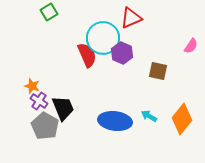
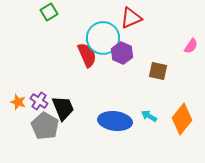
orange star: moved 14 px left, 16 px down
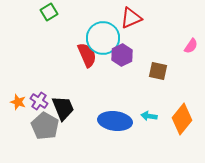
purple hexagon: moved 2 px down; rotated 10 degrees clockwise
cyan arrow: rotated 21 degrees counterclockwise
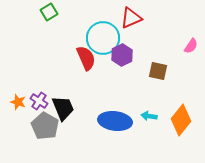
red semicircle: moved 1 px left, 3 px down
orange diamond: moved 1 px left, 1 px down
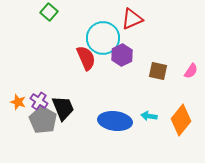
green square: rotated 18 degrees counterclockwise
red triangle: moved 1 px right, 1 px down
pink semicircle: moved 25 px down
gray pentagon: moved 2 px left, 6 px up
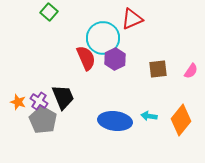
purple hexagon: moved 7 px left, 4 px down
brown square: moved 2 px up; rotated 18 degrees counterclockwise
black trapezoid: moved 11 px up
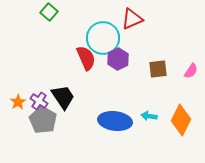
purple hexagon: moved 3 px right
black trapezoid: rotated 12 degrees counterclockwise
orange star: rotated 21 degrees clockwise
orange diamond: rotated 12 degrees counterclockwise
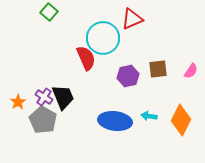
purple hexagon: moved 10 px right, 17 px down; rotated 15 degrees clockwise
black trapezoid: rotated 12 degrees clockwise
purple cross: moved 5 px right, 4 px up
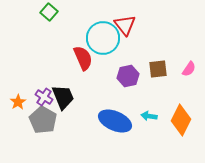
red triangle: moved 7 px left, 6 px down; rotated 45 degrees counterclockwise
red semicircle: moved 3 px left
pink semicircle: moved 2 px left, 2 px up
blue ellipse: rotated 16 degrees clockwise
